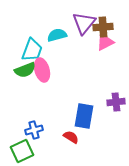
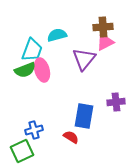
purple triangle: moved 36 px down
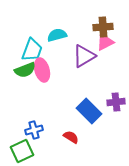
purple triangle: moved 3 px up; rotated 20 degrees clockwise
blue rectangle: moved 5 px right, 5 px up; rotated 55 degrees counterclockwise
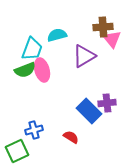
pink triangle: moved 7 px right, 3 px up; rotated 42 degrees counterclockwise
cyan trapezoid: moved 1 px up
purple cross: moved 9 px left, 1 px down
green square: moved 5 px left
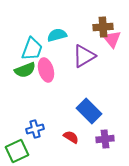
pink ellipse: moved 4 px right
purple cross: moved 2 px left, 36 px down
blue cross: moved 1 px right, 1 px up
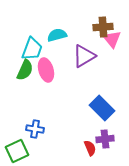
green semicircle: rotated 45 degrees counterclockwise
blue rectangle: moved 13 px right, 3 px up
blue cross: rotated 24 degrees clockwise
red semicircle: moved 19 px right, 11 px down; rotated 35 degrees clockwise
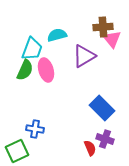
purple cross: rotated 24 degrees clockwise
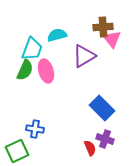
pink ellipse: moved 1 px down
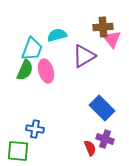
green square: moved 1 px right; rotated 30 degrees clockwise
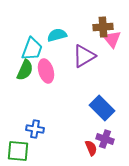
red semicircle: moved 1 px right
